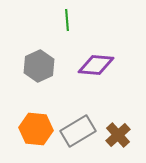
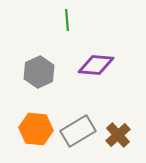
gray hexagon: moved 6 px down
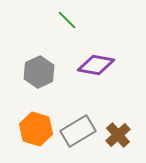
green line: rotated 40 degrees counterclockwise
purple diamond: rotated 6 degrees clockwise
orange hexagon: rotated 12 degrees clockwise
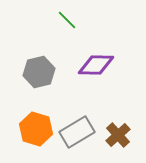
purple diamond: rotated 9 degrees counterclockwise
gray hexagon: rotated 12 degrees clockwise
gray rectangle: moved 1 px left, 1 px down
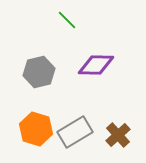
gray rectangle: moved 2 px left
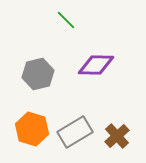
green line: moved 1 px left
gray hexagon: moved 1 px left, 2 px down
orange hexagon: moved 4 px left
brown cross: moved 1 px left, 1 px down
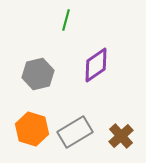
green line: rotated 60 degrees clockwise
purple diamond: rotated 36 degrees counterclockwise
brown cross: moved 4 px right
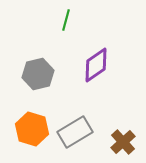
brown cross: moved 2 px right, 6 px down
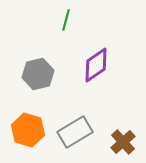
orange hexagon: moved 4 px left, 1 px down
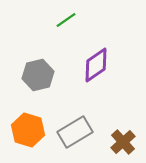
green line: rotated 40 degrees clockwise
gray hexagon: moved 1 px down
